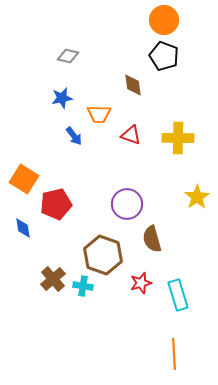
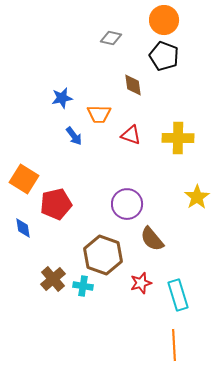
gray diamond: moved 43 px right, 18 px up
brown semicircle: rotated 24 degrees counterclockwise
orange line: moved 9 px up
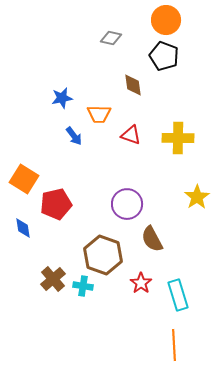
orange circle: moved 2 px right
brown semicircle: rotated 12 degrees clockwise
red star: rotated 20 degrees counterclockwise
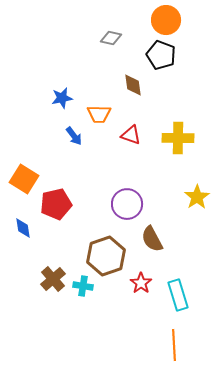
black pentagon: moved 3 px left, 1 px up
brown hexagon: moved 3 px right, 1 px down; rotated 21 degrees clockwise
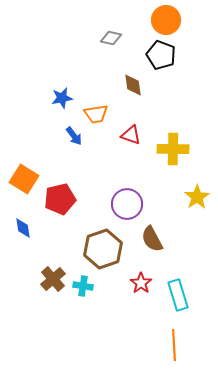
orange trapezoid: moved 3 px left; rotated 10 degrees counterclockwise
yellow cross: moved 5 px left, 11 px down
red pentagon: moved 4 px right, 5 px up
brown hexagon: moved 3 px left, 7 px up
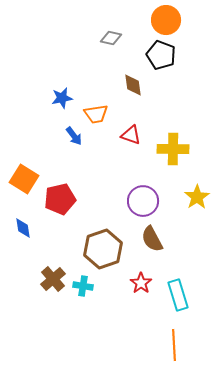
purple circle: moved 16 px right, 3 px up
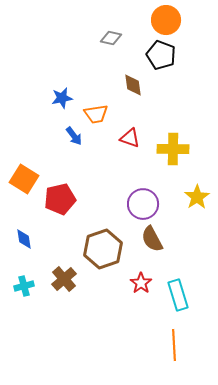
red triangle: moved 1 px left, 3 px down
purple circle: moved 3 px down
blue diamond: moved 1 px right, 11 px down
brown cross: moved 11 px right
cyan cross: moved 59 px left; rotated 24 degrees counterclockwise
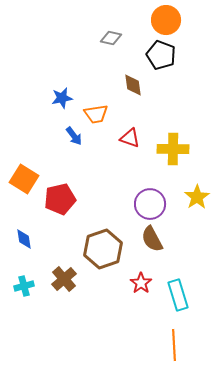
purple circle: moved 7 px right
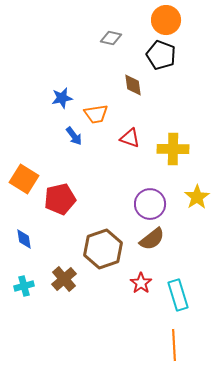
brown semicircle: rotated 100 degrees counterclockwise
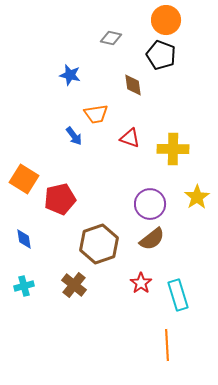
blue star: moved 8 px right, 23 px up; rotated 25 degrees clockwise
brown hexagon: moved 4 px left, 5 px up
brown cross: moved 10 px right, 6 px down; rotated 10 degrees counterclockwise
orange line: moved 7 px left
